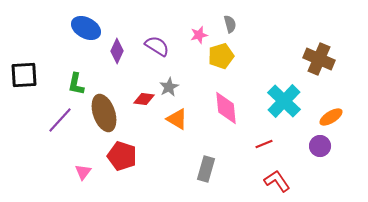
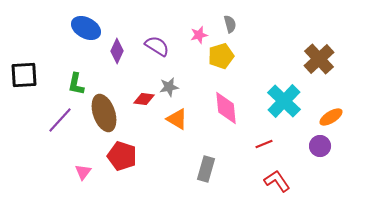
brown cross: rotated 24 degrees clockwise
gray star: rotated 18 degrees clockwise
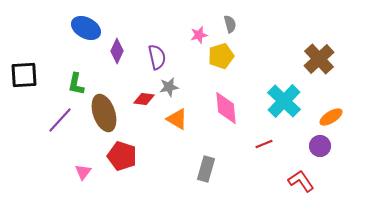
purple semicircle: moved 11 px down; rotated 45 degrees clockwise
red L-shape: moved 24 px right
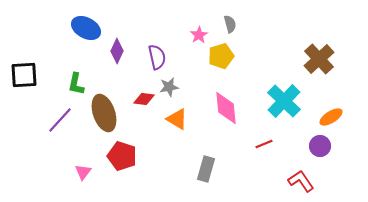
pink star: rotated 18 degrees counterclockwise
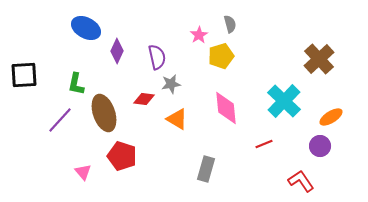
gray star: moved 2 px right, 3 px up
pink triangle: rotated 18 degrees counterclockwise
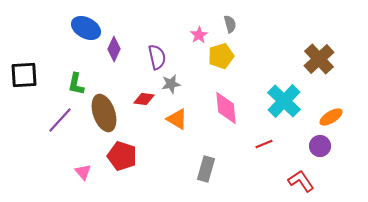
purple diamond: moved 3 px left, 2 px up
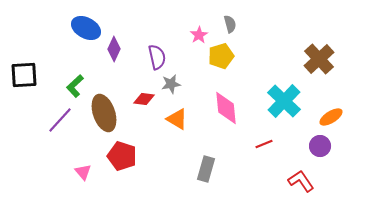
green L-shape: moved 1 px left, 2 px down; rotated 35 degrees clockwise
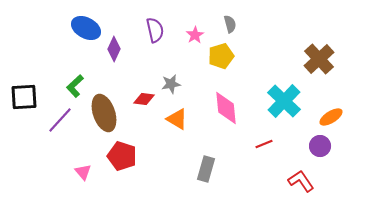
pink star: moved 4 px left
purple semicircle: moved 2 px left, 27 px up
black square: moved 22 px down
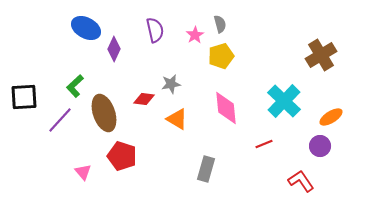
gray semicircle: moved 10 px left
brown cross: moved 2 px right, 4 px up; rotated 12 degrees clockwise
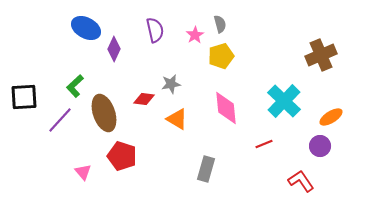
brown cross: rotated 8 degrees clockwise
